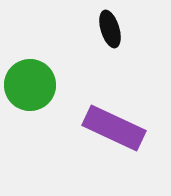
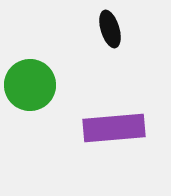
purple rectangle: rotated 30 degrees counterclockwise
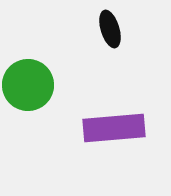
green circle: moved 2 px left
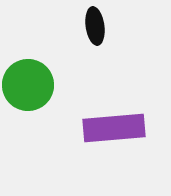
black ellipse: moved 15 px left, 3 px up; rotated 9 degrees clockwise
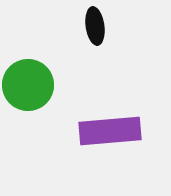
purple rectangle: moved 4 px left, 3 px down
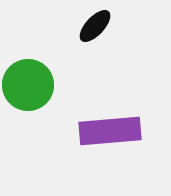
black ellipse: rotated 51 degrees clockwise
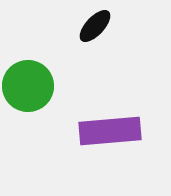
green circle: moved 1 px down
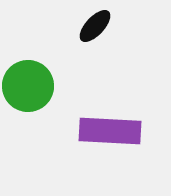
purple rectangle: rotated 8 degrees clockwise
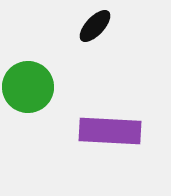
green circle: moved 1 px down
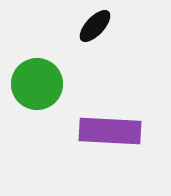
green circle: moved 9 px right, 3 px up
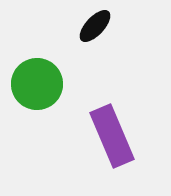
purple rectangle: moved 2 px right, 5 px down; rotated 64 degrees clockwise
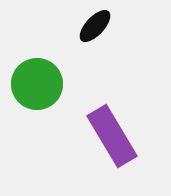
purple rectangle: rotated 8 degrees counterclockwise
